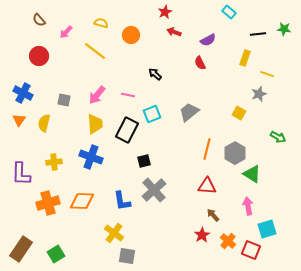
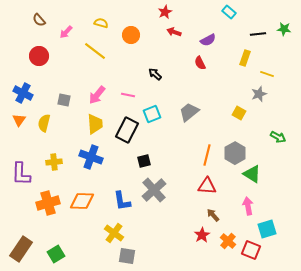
orange line at (207, 149): moved 6 px down
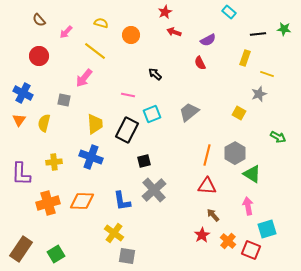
pink arrow at (97, 95): moved 13 px left, 17 px up
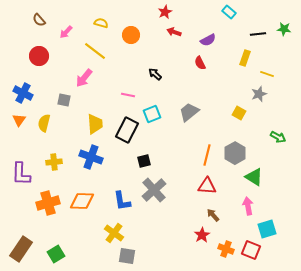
green triangle at (252, 174): moved 2 px right, 3 px down
orange cross at (228, 241): moved 2 px left, 8 px down; rotated 21 degrees counterclockwise
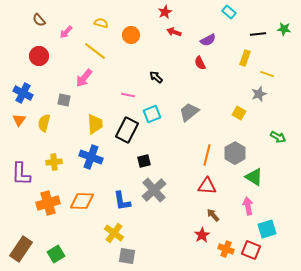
black arrow at (155, 74): moved 1 px right, 3 px down
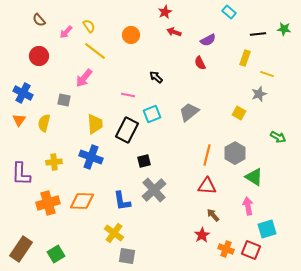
yellow semicircle at (101, 23): moved 12 px left, 3 px down; rotated 40 degrees clockwise
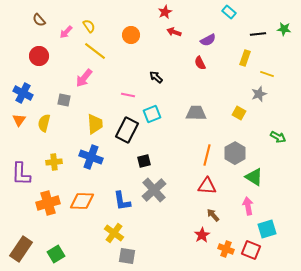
gray trapezoid at (189, 112): moved 7 px right, 1 px down; rotated 40 degrees clockwise
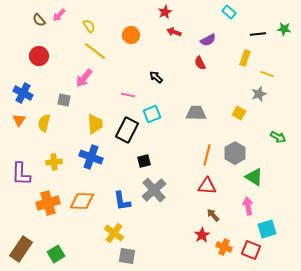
pink arrow at (66, 32): moved 7 px left, 17 px up
orange cross at (226, 249): moved 2 px left, 2 px up
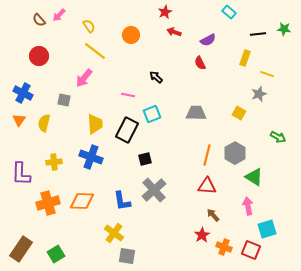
black square at (144, 161): moved 1 px right, 2 px up
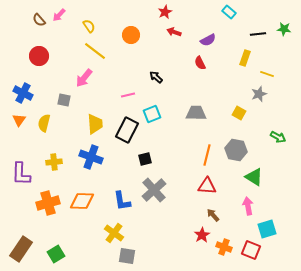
pink line at (128, 95): rotated 24 degrees counterclockwise
gray hexagon at (235, 153): moved 1 px right, 3 px up; rotated 20 degrees counterclockwise
